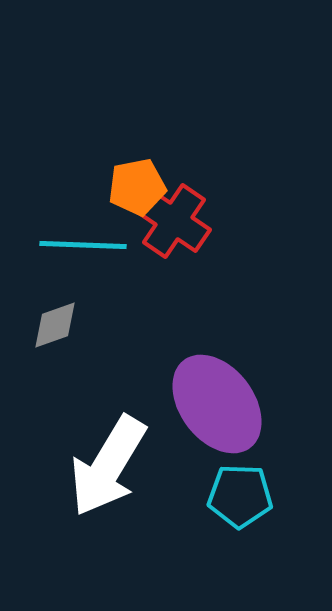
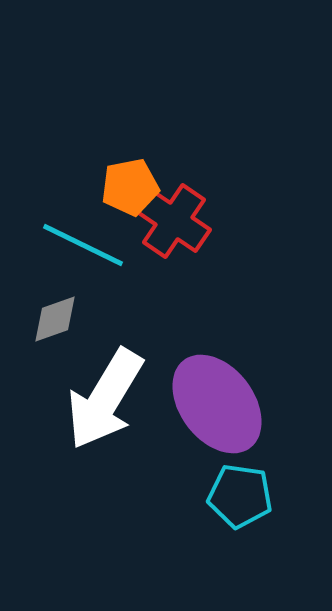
orange pentagon: moved 7 px left
cyan line: rotated 24 degrees clockwise
gray diamond: moved 6 px up
white arrow: moved 3 px left, 67 px up
cyan pentagon: rotated 6 degrees clockwise
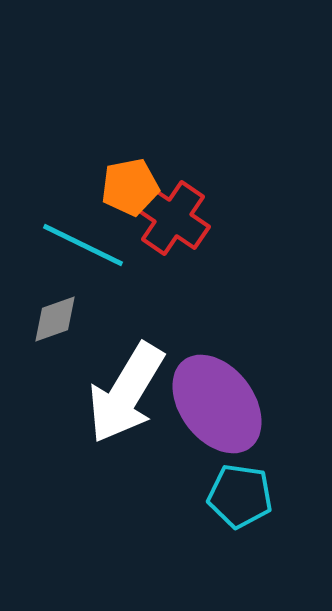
red cross: moved 1 px left, 3 px up
white arrow: moved 21 px right, 6 px up
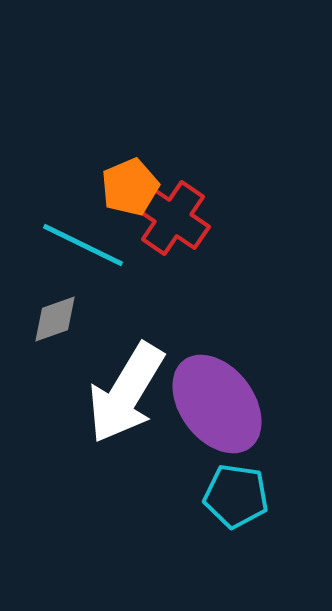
orange pentagon: rotated 12 degrees counterclockwise
cyan pentagon: moved 4 px left
